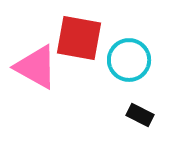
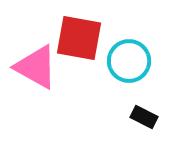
cyan circle: moved 1 px down
black rectangle: moved 4 px right, 2 px down
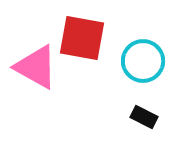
red square: moved 3 px right
cyan circle: moved 14 px right
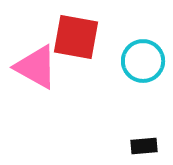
red square: moved 6 px left, 1 px up
black rectangle: moved 29 px down; rotated 32 degrees counterclockwise
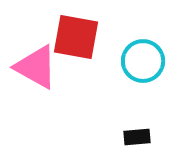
black rectangle: moved 7 px left, 9 px up
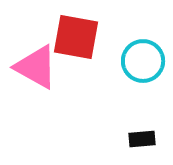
black rectangle: moved 5 px right, 2 px down
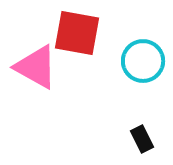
red square: moved 1 px right, 4 px up
black rectangle: rotated 68 degrees clockwise
